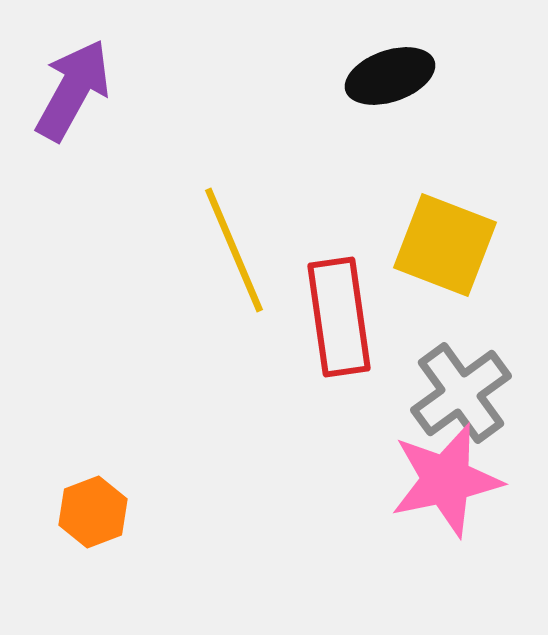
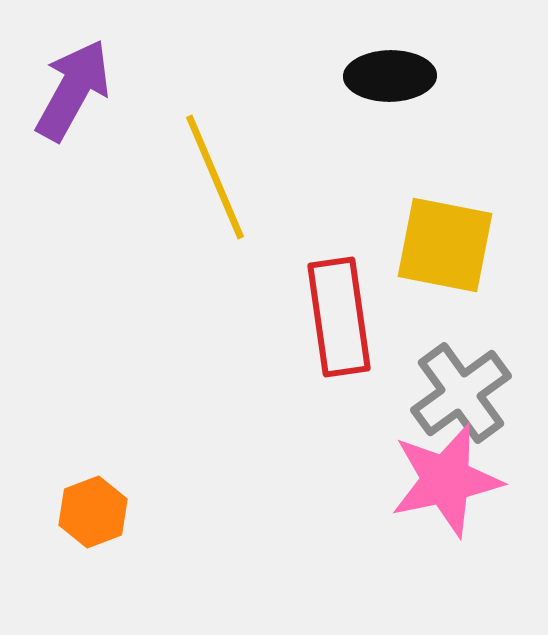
black ellipse: rotated 18 degrees clockwise
yellow square: rotated 10 degrees counterclockwise
yellow line: moved 19 px left, 73 px up
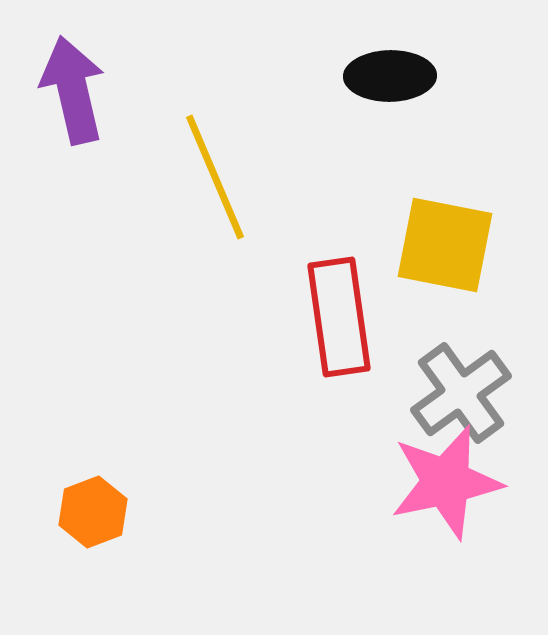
purple arrow: rotated 42 degrees counterclockwise
pink star: moved 2 px down
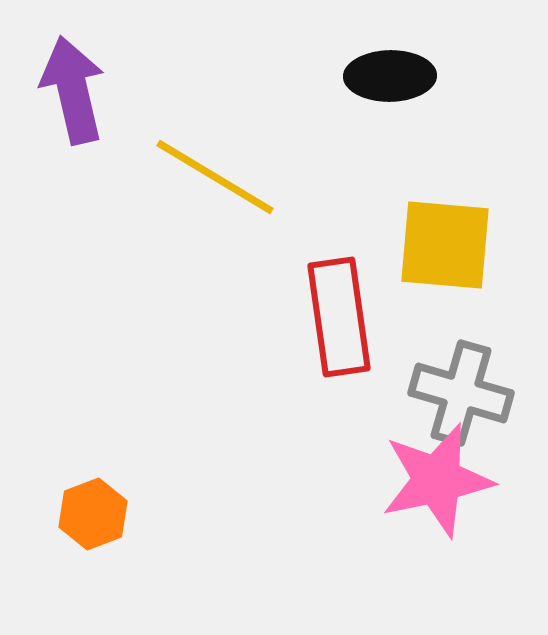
yellow line: rotated 36 degrees counterclockwise
yellow square: rotated 6 degrees counterclockwise
gray cross: rotated 38 degrees counterclockwise
pink star: moved 9 px left, 2 px up
orange hexagon: moved 2 px down
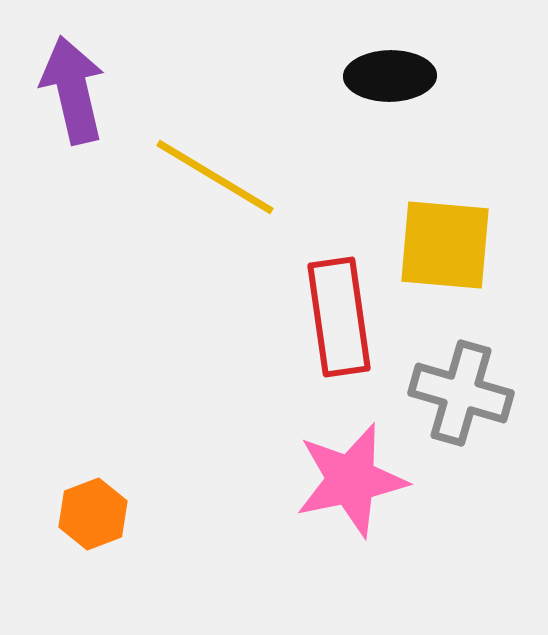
pink star: moved 86 px left
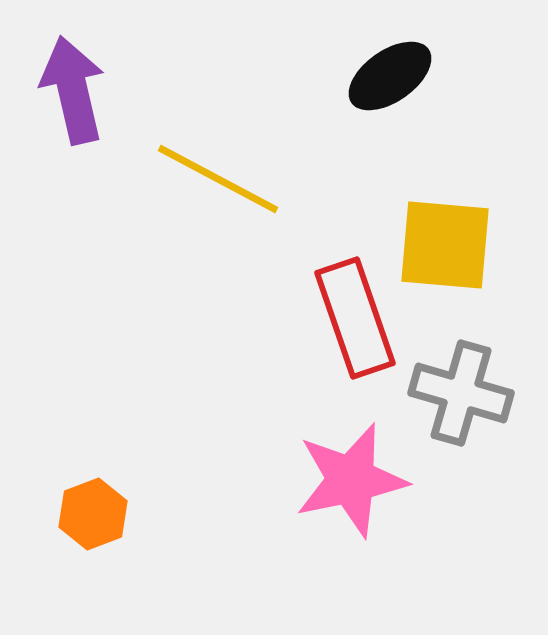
black ellipse: rotated 34 degrees counterclockwise
yellow line: moved 3 px right, 2 px down; rotated 3 degrees counterclockwise
red rectangle: moved 16 px right, 1 px down; rotated 11 degrees counterclockwise
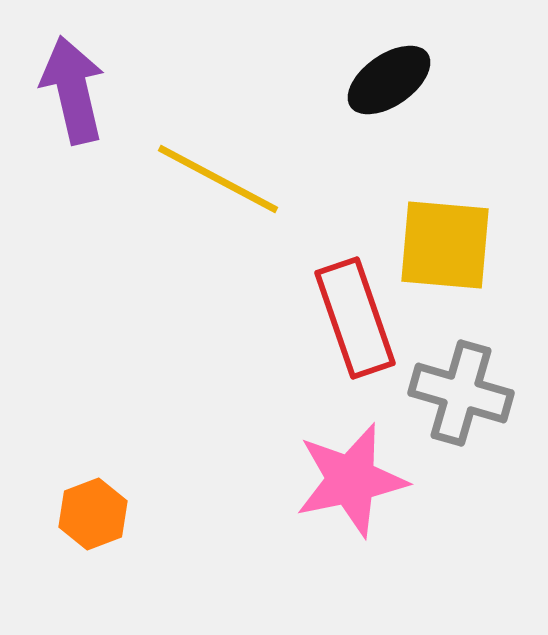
black ellipse: moved 1 px left, 4 px down
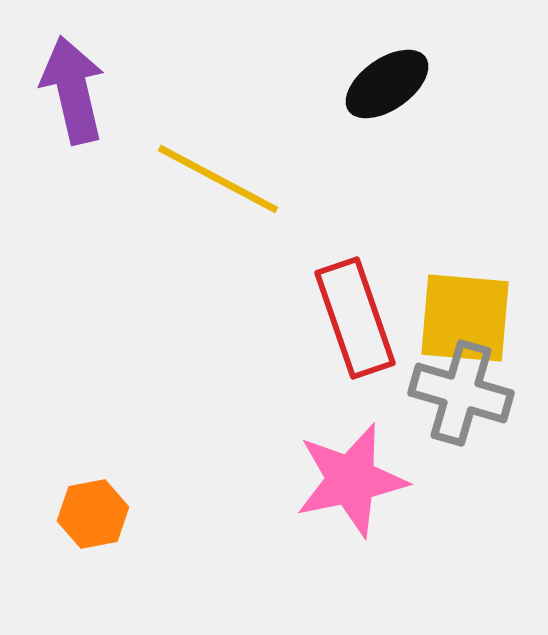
black ellipse: moved 2 px left, 4 px down
yellow square: moved 20 px right, 73 px down
orange hexagon: rotated 10 degrees clockwise
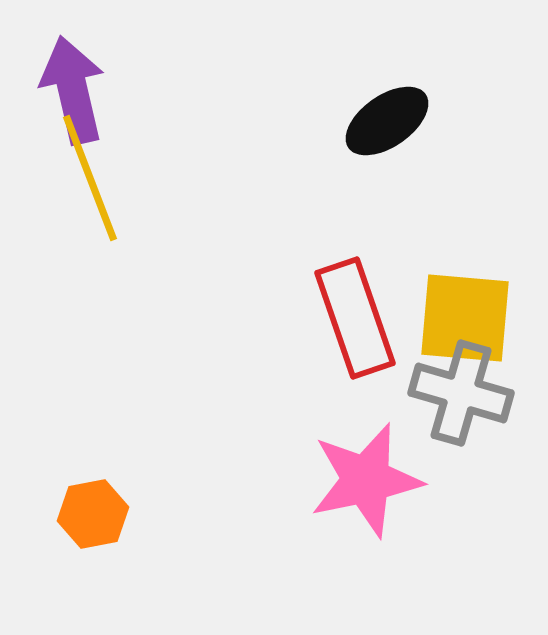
black ellipse: moved 37 px down
yellow line: moved 128 px left, 1 px up; rotated 41 degrees clockwise
pink star: moved 15 px right
